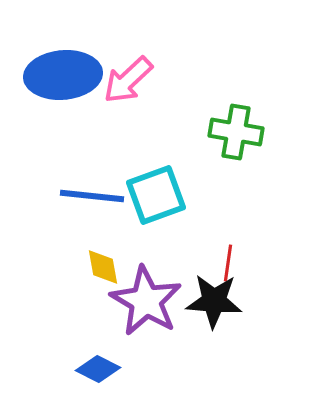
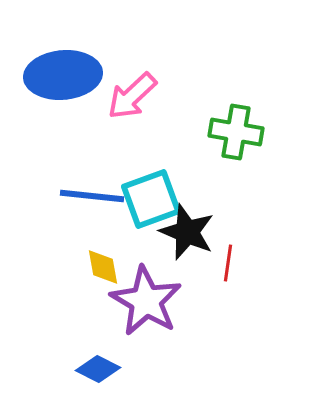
pink arrow: moved 4 px right, 16 px down
cyan square: moved 5 px left, 4 px down
black star: moved 27 px left, 69 px up; rotated 18 degrees clockwise
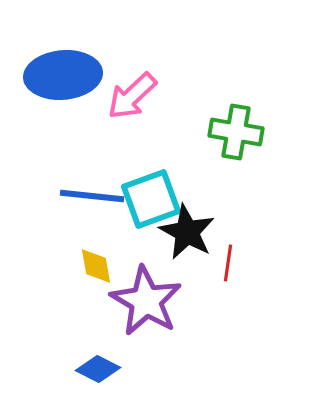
black star: rotated 6 degrees clockwise
yellow diamond: moved 7 px left, 1 px up
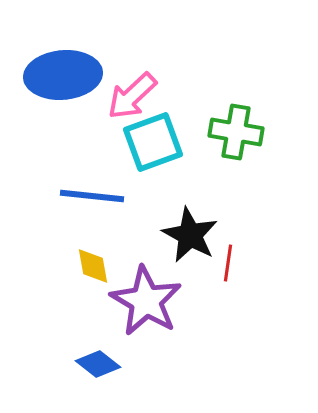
cyan square: moved 2 px right, 57 px up
black star: moved 3 px right, 3 px down
yellow diamond: moved 3 px left
blue diamond: moved 5 px up; rotated 12 degrees clockwise
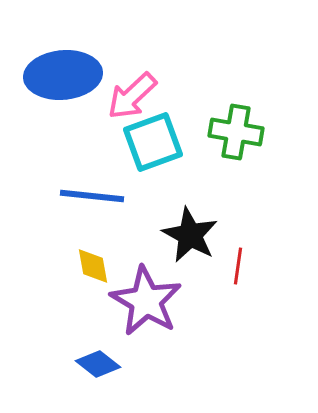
red line: moved 10 px right, 3 px down
